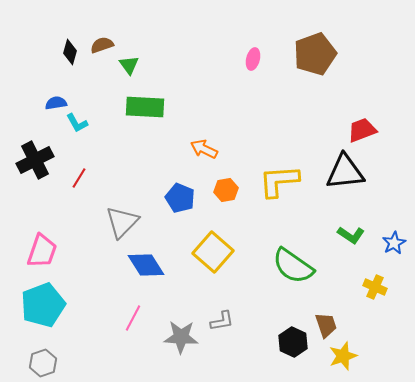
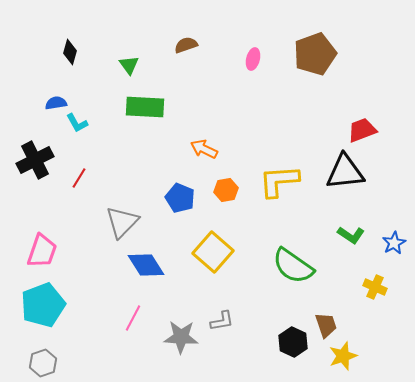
brown semicircle: moved 84 px right
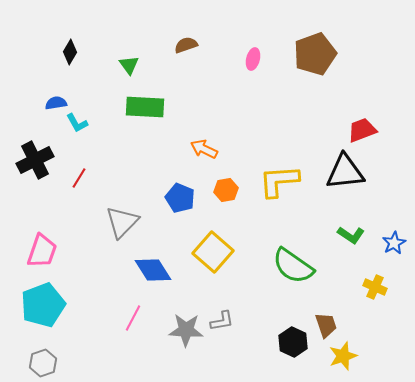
black diamond: rotated 15 degrees clockwise
blue diamond: moved 7 px right, 5 px down
gray star: moved 5 px right, 7 px up
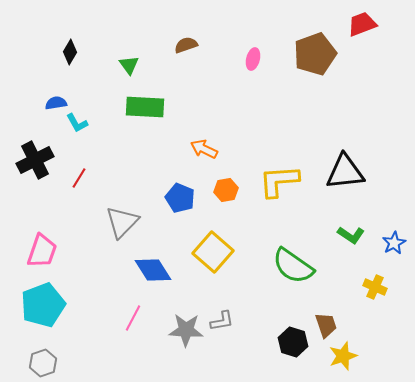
red trapezoid: moved 106 px up
black hexagon: rotated 8 degrees counterclockwise
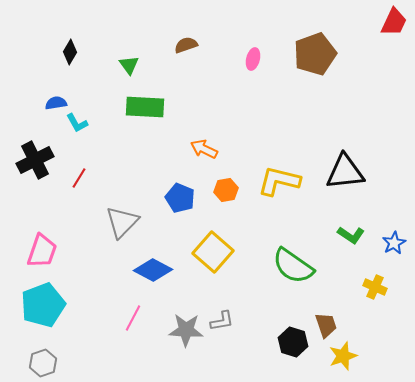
red trapezoid: moved 32 px right, 2 px up; rotated 136 degrees clockwise
yellow L-shape: rotated 18 degrees clockwise
blue diamond: rotated 30 degrees counterclockwise
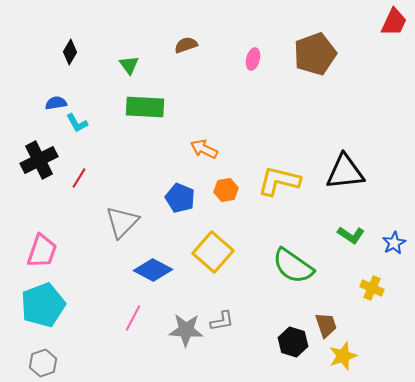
black cross: moved 4 px right
yellow cross: moved 3 px left, 1 px down
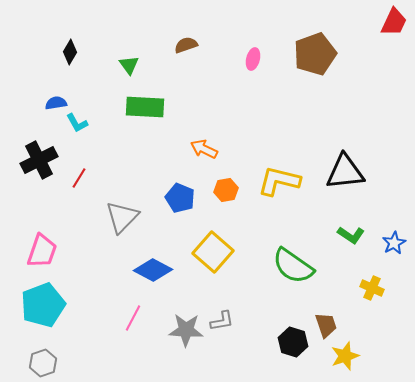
gray triangle: moved 5 px up
yellow star: moved 2 px right
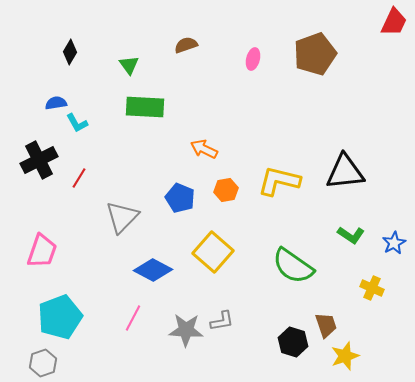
cyan pentagon: moved 17 px right, 12 px down
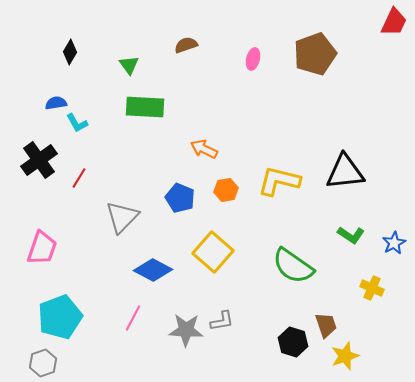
black cross: rotated 9 degrees counterclockwise
pink trapezoid: moved 3 px up
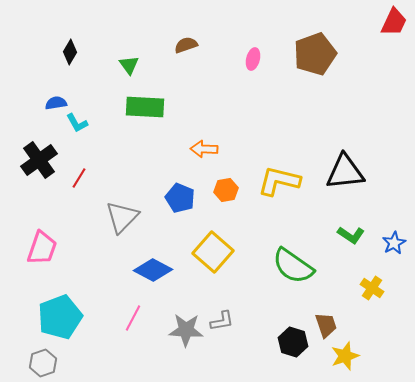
orange arrow: rotated 24 degrees counterclockwise
yellow cross: rotated 10 degrees clockwise
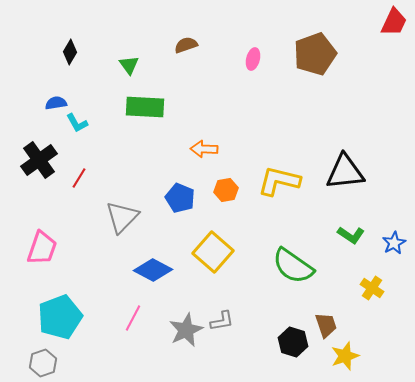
gray star: rotated 28 degrees counterclockwise
